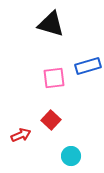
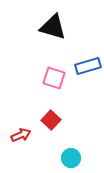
black triangle: moved 2 px right, 3 px down
pink square: rotated 25 degrees clockwise
cyan circle: moved 2 px down
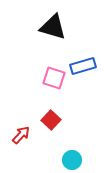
blue rectangle: moved 5 px left
red arrow: rotated 24 degrees counterclockwise
cyan circle: moved 1 px right, 2 px down
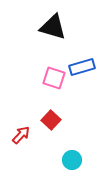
blue rectangle: moved 1 px left, 1 px down
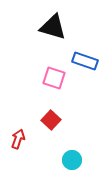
blue rectangle: moved 3 px right, 6 px up; rotated 35 degrees clockwise
red arrow: moved 3 px left, 4 px down; rotated 24 degrees counterclockwise
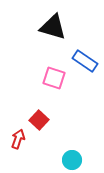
blue rectangle: rotated 15 degrees clockwise
red square: moved 12 px left
